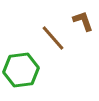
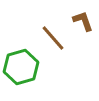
green hexagon: moved 3 px up; rotated 8 degrees counterclockwise
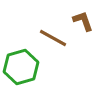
brown line: rotated 20 degrees counterclockwise
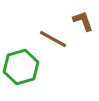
brown line: moved 1 px down
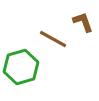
brown L-shape: moved 1 px down
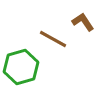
brown L-shape: rotated 15 degrees counterclockwise
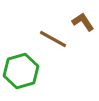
green hexagon: moved 4 px down
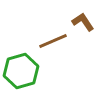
brown line: moved 2 px down; rotated 52 degrees counterclockwise
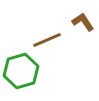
brown line: moved 6 px left, 1 px up
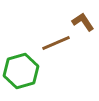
brown line: moved 9 px right, 3 px down
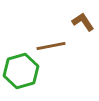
brown line: moved 5 px left, 3 px down; rotated 12 degrees clockwise
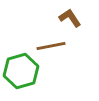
brown L-shape: moved 13 px left, 4 px up
